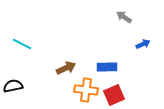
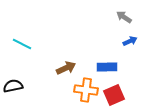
blue arrow: moved 13 px left, 3 px up
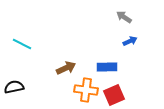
black semicircle: moved 1 px right, 1 px down
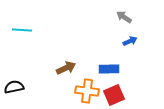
cyan line: moved 14 px up; rotated 24 degrees counterclockwise
blue rectangle: moved 2 px right, 2 px down
orange cross: moved 1 px right, 1 px down
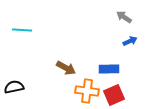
brown arrow: rotated 54 degrees clockwise
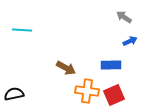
blue rectangle: moved 2 px right, 4 px up
black semicircle: moved 7 px down
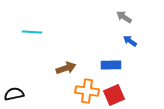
cyan line: moved 10 px right, 2 px down
blue arrow: rotated 120 degrees counterclockwise
brown arrow: rotated 48 degrees counterclockwise
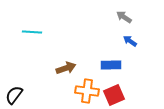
black semicircle: moved 1 px down; rotated 42 degrees counterclockwise
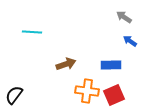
brown arrow: moved 4 px up
